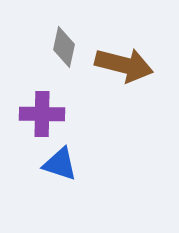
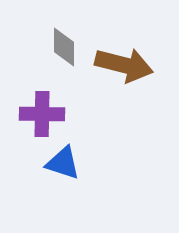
gray diamond: rotated 12 degrees counterclockwise
blue triangle: moved 3 px right, 1 px up
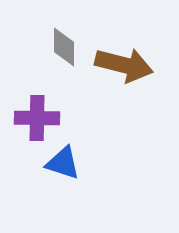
purple cross: moved 5 px left, 4 px down
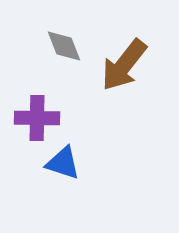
gray diamond: moved 1 px up; rotated 21 degrees counterclockwise
brown arrow: rotated 114 degrees clockwise
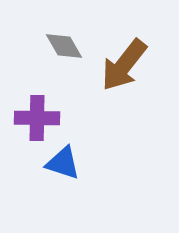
gray diamond: rotated 9 degrees counterclockwise
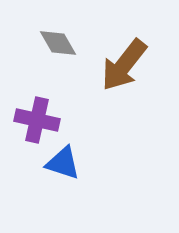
gray diamond: moved 6 px left, 3 px up
purple cross: moved 2 px down; rotated 12 degrees clockwise
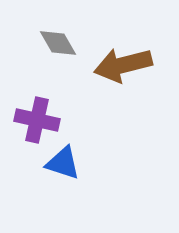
brown arrow: moved 1 px left; rotated 38 degrees clockwise
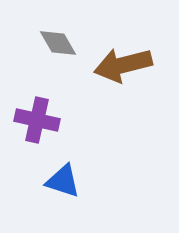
blue triangle: moved 18 px down
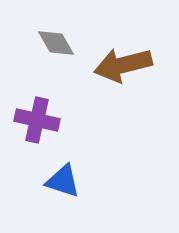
gray diamond: moved 2 px left
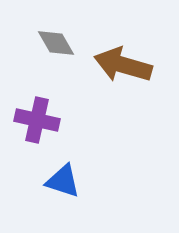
brown arrow: rotated 30 degrees clockwise
